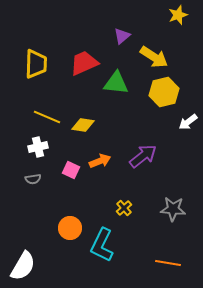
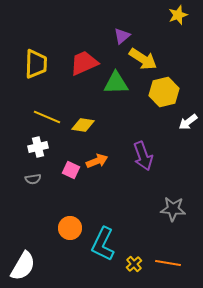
yellow arrow: moved 11 px left, 2 px down
green triangle: rotated 8 degrees counterclockwise
purple arrow: rotated 108 degrees clockwise
orange arrow: moved 3 px left
yellow cross: moved 10 px right, 56 px down
cyan L-shape: moved 1 px right, 1 px up
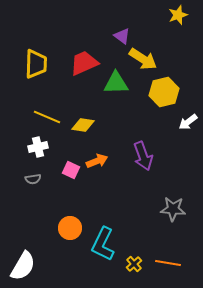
purple triangle: rotated 42 degrees counterclockwise
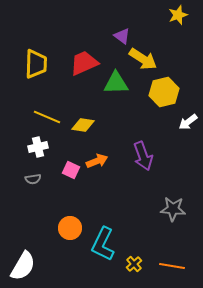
orange line: moved 4 px right, 3 px down
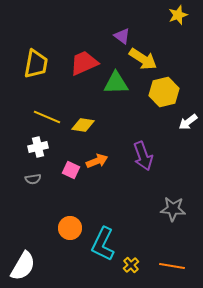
yellow trapezoid: rotated 8 degrees clockwise
yellow cross: moved 3 px left, 1 px down
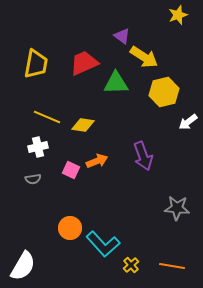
yellow arrow: moved 1 px right, 2 px up
gray star: moved 4 px right, 1 px up
cyan L-shape: rotated 68 degrees counterclockwise
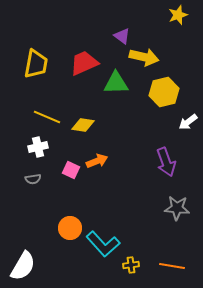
yellow arrow: rotated 20 degrees counterclockwise
purple arrow: moved 23 px right, 6 px down
yellow cross: rotated 35 degrees clockwise
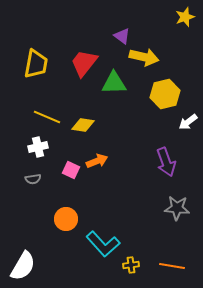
yellow star: moved 7 px right, 2 px down
red trapezoid: rotated 28 degrees counterclockwise
green triangle: moved 2 px left
yellow hexagon: moved 1 px right, 2 px down
orange circle: moved 4 px left, 9 px up
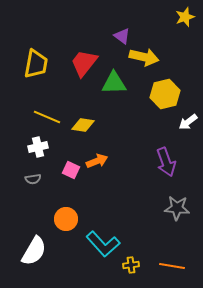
white semicircle: moved 11 px right, 15 px up
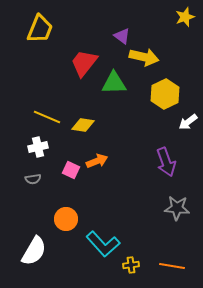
yellow trapezoid: moved 4 px right, 35 px up; rotated 12 degrees clockwise
yellow hexagon: rotated 12 degrees counterclockwise
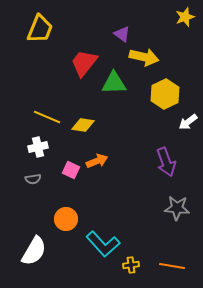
purple triangle: moved 2 px up
